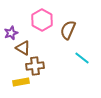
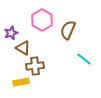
cyan line: moved 2 px right, 1 px down
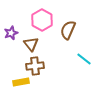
brown triangle: moved 8 px right, 4 px up; rotated 21 degrees clockwise
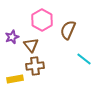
purple star: moved 1 px right, 4 px down
brown triangle: moved 1 px down
yellow rectangle: moved 6 px left, 3 px up
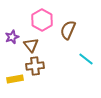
cyan line: moved 2 px right
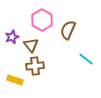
yellow rectangle: moved 1 px down; rotated 28 degrees clockwise
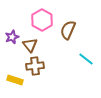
brown triangle: moved 1 px left
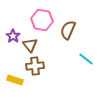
pink hexagon: rotated 20 degrees counterclockwise
purple star: moved 1 px right, 1 px up; rotated 16 degrees counterclockwise
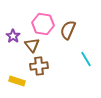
pink hexagon: moved 1 px right, 4 px down
brown triangle: moved 2 px right
cyan line: rotated 21 degrees clockwise
brown cross: moved 4 px right
yellow rectangle: moved 2 px right, 1 px down
